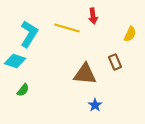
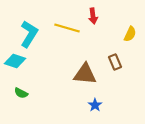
green semicircle: moved 2 px left, 3 px down; rotated 80 degrees clockwise
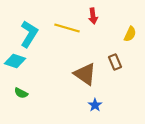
brown triangle: rotated 30 degrees clockwise
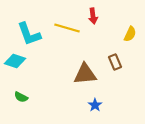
cyan L-shape: rotated 128 degrees clockwise
brown triangle: rotated 40 degrees counterclockwise
green semicircle: moved 4 px down
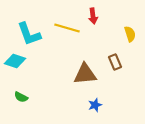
yellow semicircle: rotated 42 degrees counterclockwise
blue star: rotated 16 degrees clockwise
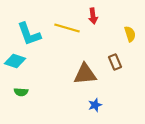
green semicircle: moved 5 px up; rotated 24 degrees counterclockwise
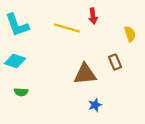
cyan L-shape: moved 12 px left, 9 px up
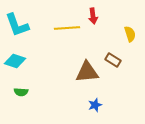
yellow line: rotated 20 degrees counterclockwise
brown rectangle: moved 2 px left, 2 px up; rotated 35 degrees counterclockwise
brown triangle: moved 2 px right, 2 px up
